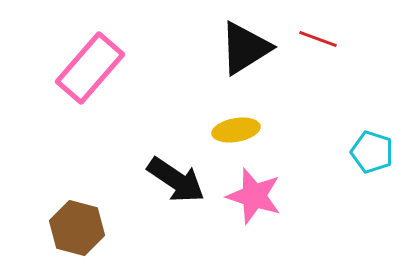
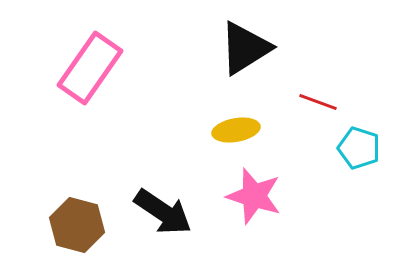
red line: moved 63 px down
pink rectangle: rotated 6 degrees counterclockwise
cyan pentagon: moved 13 px left, 4 px up
black arrow: moved 13 px left, 32 px down
brown hexagon: moved 3 px up
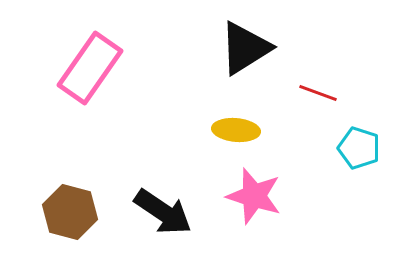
red line: moved 9 px up
yellow ellipse: rotated 15 degrees clockwise
brown hexagon: moved 7 px left, 13 px up
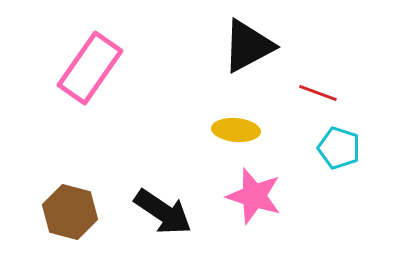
black triangle: moved 3 px right, 2 px up; rotated 4 degrees clockwise
cyan pentagon: moved 20 px left
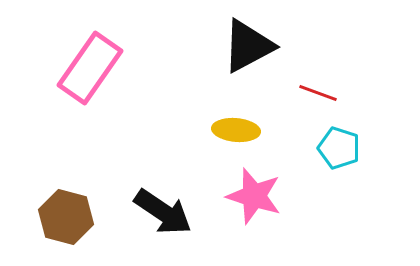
brown hexagon: moved 4 px left, 5 px down
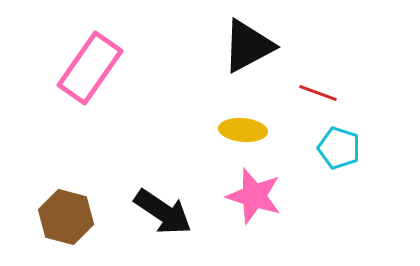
yellow ellipse: moved 7 px right
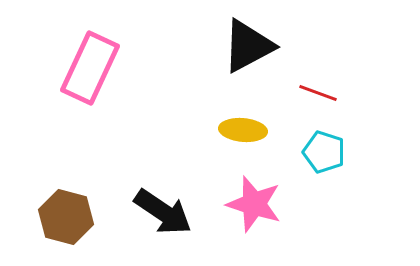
pink rectangle: rotated 10 degrees counterclockwise
cyan pentagon: moved 15 px left, 4 px down
pink star: moved 8 px down
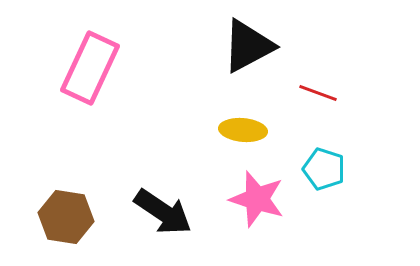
cyan pentagon: moved 17 px down
pink star: moved 3 px right, 5 px up
brown hexagon: rotated 6 degrees counterclockwise
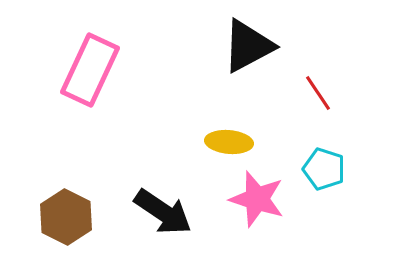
pink rectangle: moved 2 px down
red line: rotated 36 degrees clockwise
yellow ellipse: moved 14 px left, 12 px down
brown hexagon: rotated 18 degrees clockwise
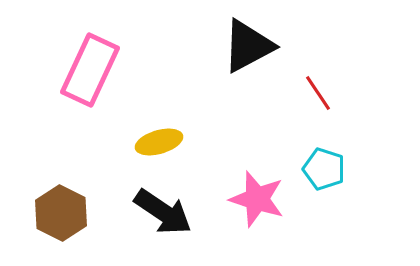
yellow ellipse: moved 70 px left; rotated 21 degrees counterclockwise
brown hexagon: moved 5 px left, 4 px up
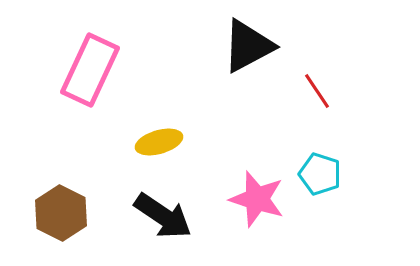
red line: moved 1 px left, 2 px up
cyan pentagon: moved 4 px left, 5 px down
black arrow: moved 4 px down
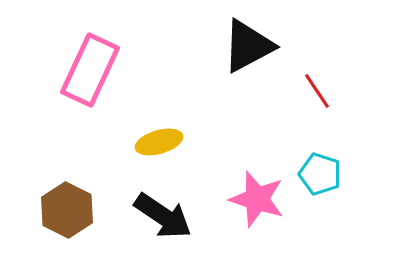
brown hexagon: moved 6 px right, 3 px up
